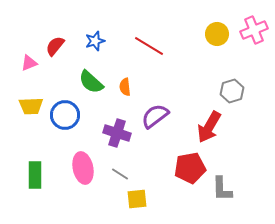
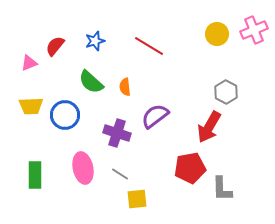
gray hexagon: moved 6 px left, 1 px down; rotated 15 degrees counterclockwise
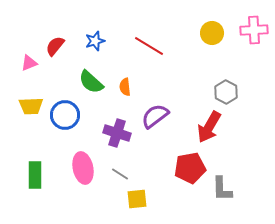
pink cross: rotated 20 degrees clockwise
yellow circle: moved 5 px left, 1 px up
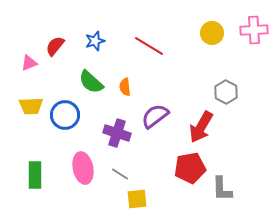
red arrow: moved 8 px left
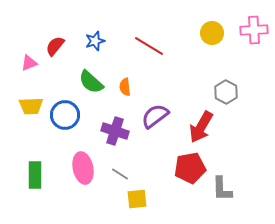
purple cross: moved 2 px left, 2 px up
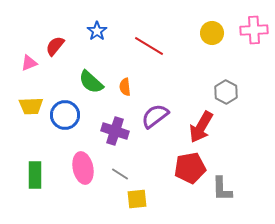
blue star: moved 2 px right, 10 px up; rotated 18 degrees counterclockwise
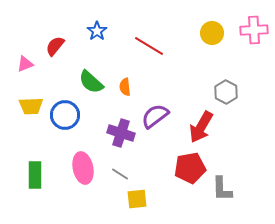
pink triangle: moved 4 px left, 1 px down
purple cross: moved 6 px right, 2 px down
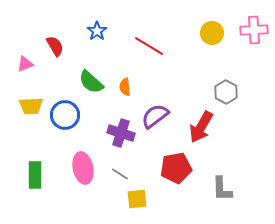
red semicircle: rotated 110 degrees clockwise
red pentagon: moved 14 px left
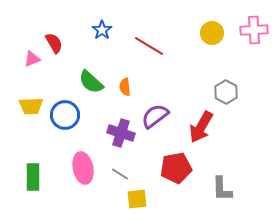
blue star: moved 5 px right, 1 px up
red semicircle: moved 1 px left, 3 px up
pink triangle: moved 7 px right, 5 px up
green rectangle: moved 2 px left, 2 px down
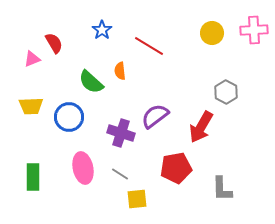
orange semicircle: moved 5 px left, 16 px up
blue circle: moved 4 px right, 2 px down
